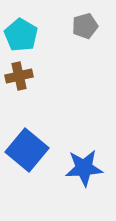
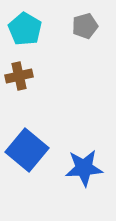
cyan pentagon: moved 4 px right, 6 px up
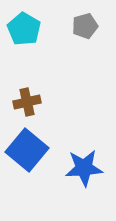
cyan pentagon: moved 1 px left
brown cross: moved 8 px right, 26 px down
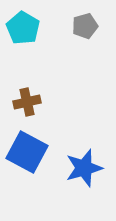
cyan pentagon: moved 1 px left, 1 px up
blue square: moved 2 px down; rotated 12 degrees counterclockwise
blue star: rotated 12 degrees counterclockwise
